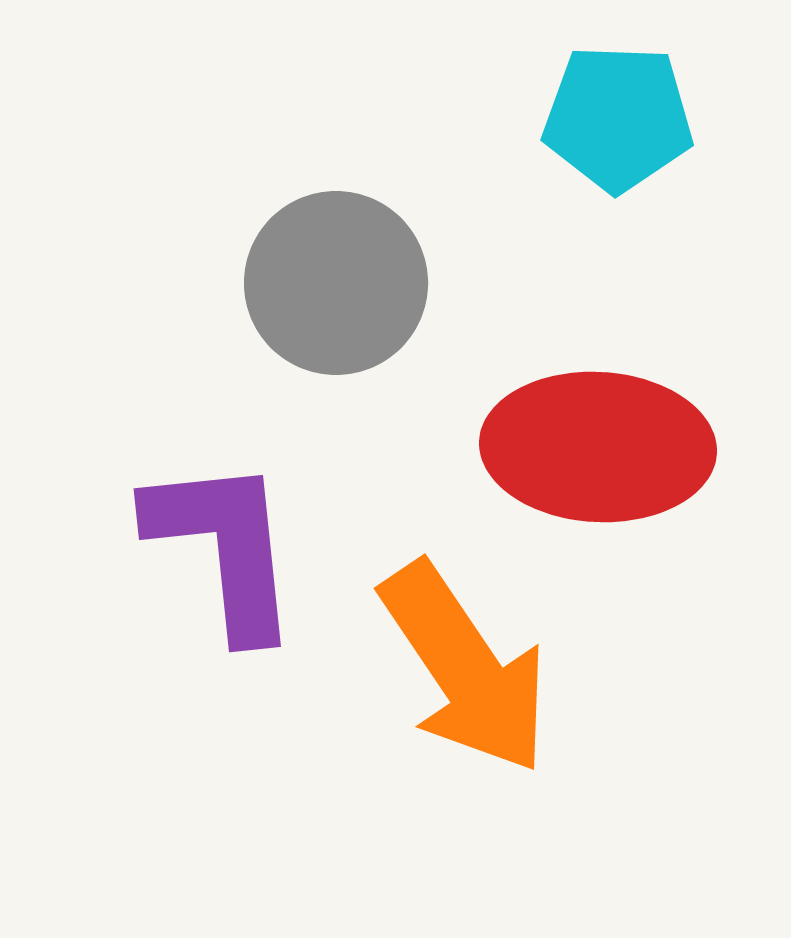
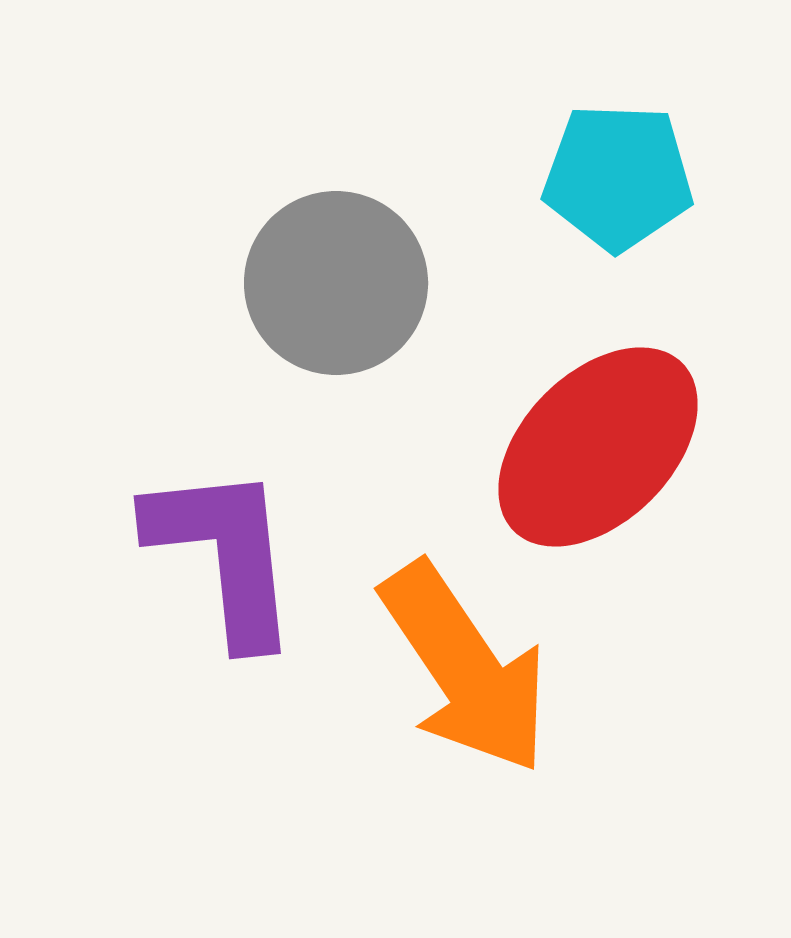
cyan pentagon: moved 59 px down
red ellipse: rotated 48 degrees counterclockwise
purple L-shape: moved 7 px down
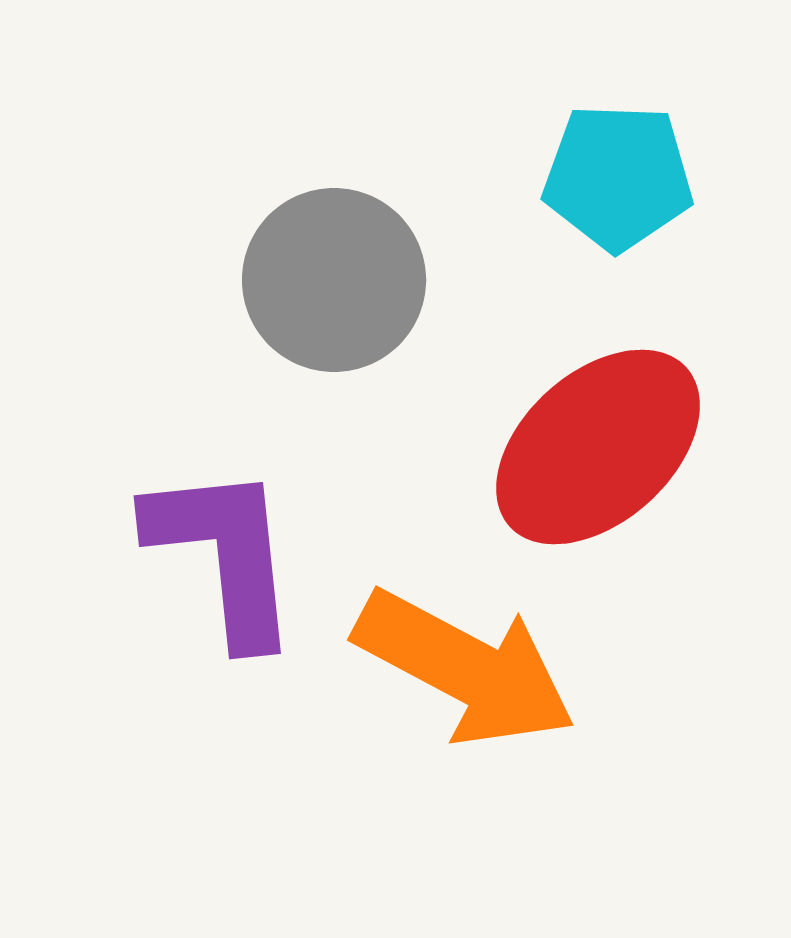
gray circle: moved 2 px left, 3 px up
red ellipse: rotated 3 degrees clockwise
orange arrow: rotated 28 degrees counterclockwise
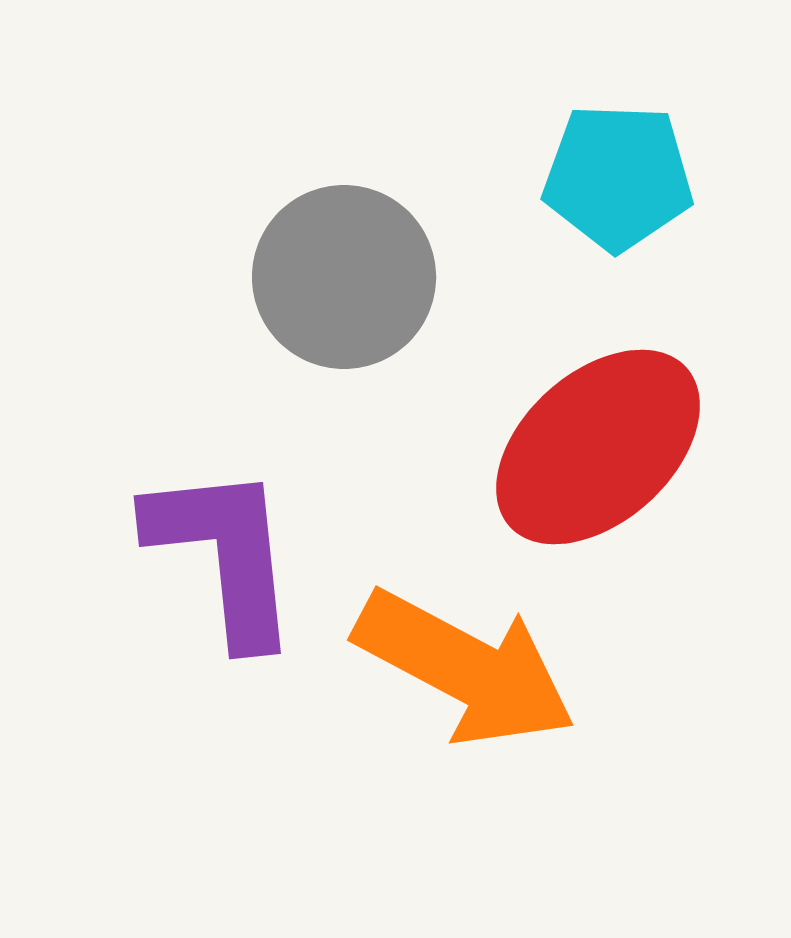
gray circle: moved 10 px right, 3 px up
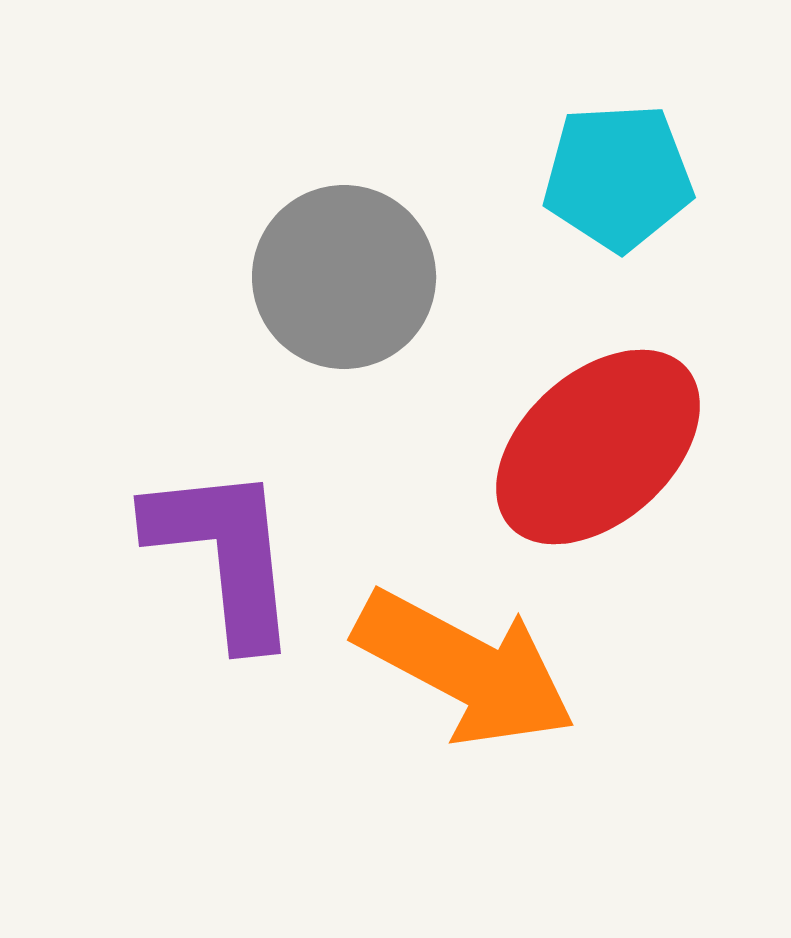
cyan pentagon: rotated 5 degrees counterclockwise
